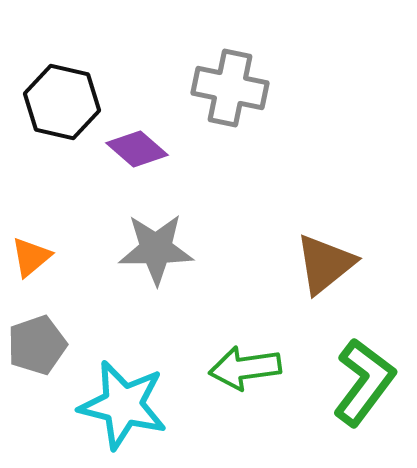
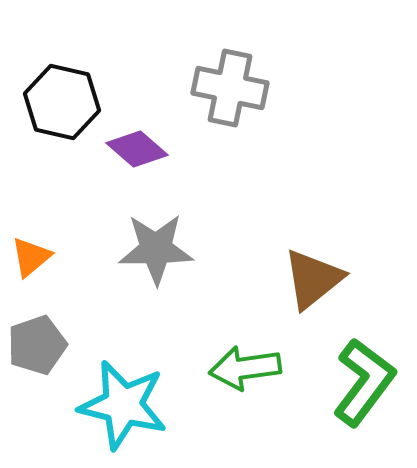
brown triangle: moved 12 px left, 15 px down
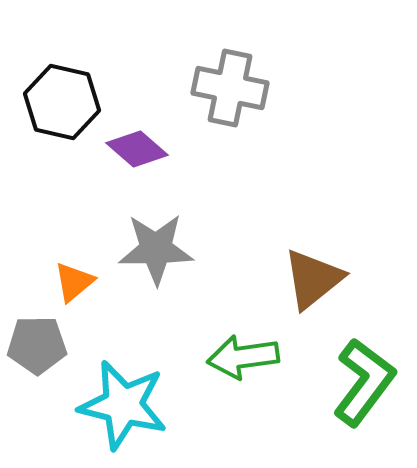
orange triangle: moved 43 px right, 25 px down
gray pentagon: rotated 18 degrees clockwise
green arrow: moved 2 px left, 11 px up
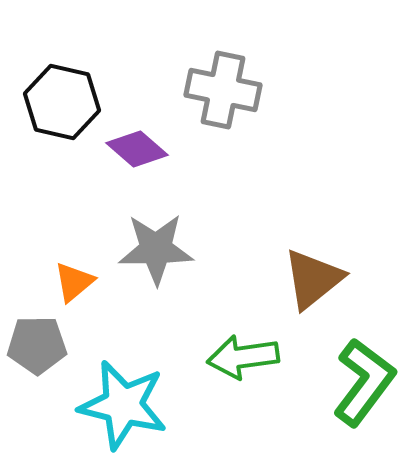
gray cross: moved 7 px left, 2 px down
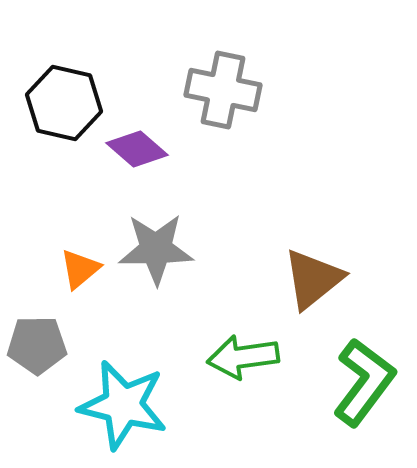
black hexagon: moved 2 px right, 1 px down
orange triangle: moved 6 px right, 13 px up
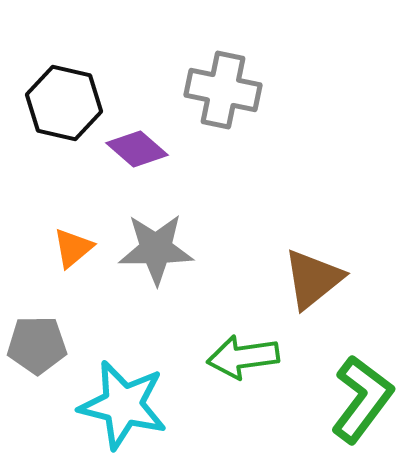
orange triangle: moved 7 px left, 21 px up
green L-shape: moved 2 px left, 17 px down
